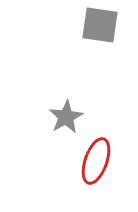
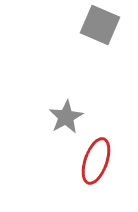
gray square: rotated 15 degrees clockwise
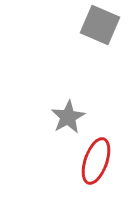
gray star: moved 2 px right
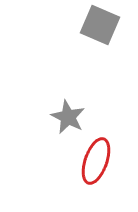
gray star: rotated 16 degrees counterclockwise
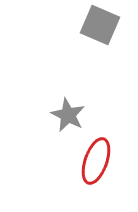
gray star: moved 2 px up
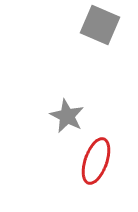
gray star: moved 1 px left, 1 px down
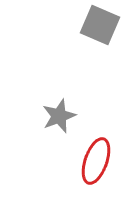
gray star: moved 8 px left; rotated 24 degrees clockwise
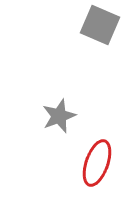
red ellipse: moved 1 px right, 2 px down
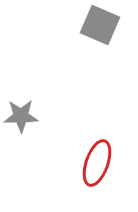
gray star: moved 38 px left; rotated 20 degrees clockwise
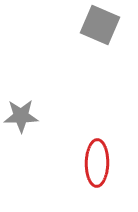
red ellipse: rotated 18 degrees counterclockwise
